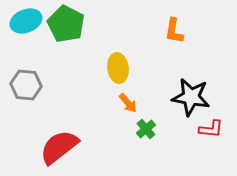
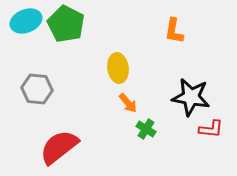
gray hexagon: moved 11 px right, 4 px down
green cross: rotated 18 degrees counterclockwise
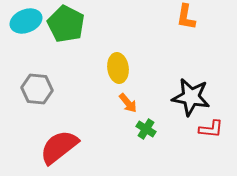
orange L-shape: moved 12 px right, 14 px up
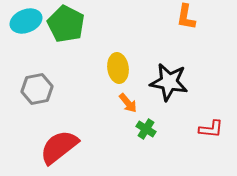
gray hexagon: rotated 16 degrees counterclockwise
black star: moved 22 px left, 15 px up
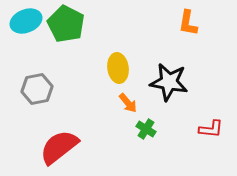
orange L-shape: moved 2 px right, 6 px down
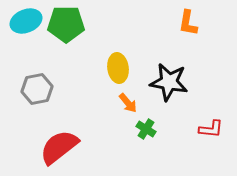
green pentagon: rotated 27 degrees counterclockwise
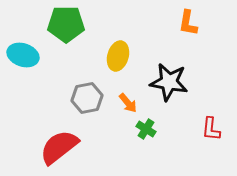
cyan ellipse: moved 3 px left, 34 px down; rotated 40 degrees clockwise
yellow ellipse: moved 12 px up; rotated 24 degrees clockwise
gray hexagon: moved 50 px right, 9 px down
red L-shape: rotated 90 degrees clockwise
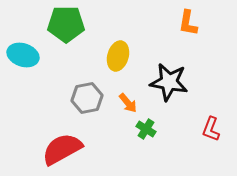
red L-shape: rotated 15 degrees clockwise
red semicircle: moved 3 px right, 2 px down; rotated 9 degrees clockwise
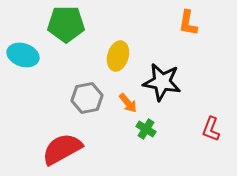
black star: moved 7 px left
